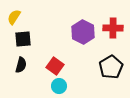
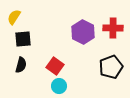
black pentagon: rotated 10 degrees clockwise
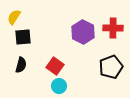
black square: moved 2 px up
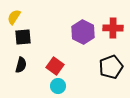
cyan circle: moved 1 px left
